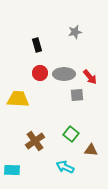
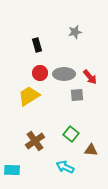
yellow trapezoid: moved 11 px right, 3 px up; rotated 35 degrees counterclockwise
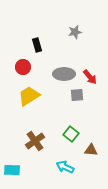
red circle: moved 17 px left, 6 px up
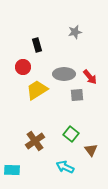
yellow trapezoid: moved 8 px right, 6 px up
brown triangle: rotated 48 degrees clockwise
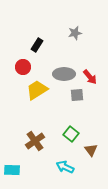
gray star: moved 1 px down
black rectangle: rotated 48 degrees clockwise
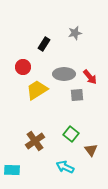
black rectangle: moved 7 px right, 1 px up
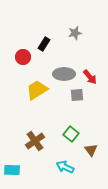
red circle: moved 10 px up
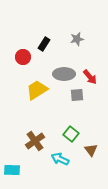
gray star: moved 2 px right, 6 px down
cyan arrow: moved 5 px left, 8 px up
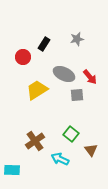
gray ellipse: rotated 25 degrees clockwise
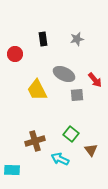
black rectangle: moved 1 px left, 5 px up; rotated 40 degrees counterclockwise
red circle: moved 8 px left, 3 px up
red arrow: moved 5 px right, 3 px down
yellow trapezoid: rotated 85 degrees counterclockwise
brown cross: rotated 18 degrees clockwise
